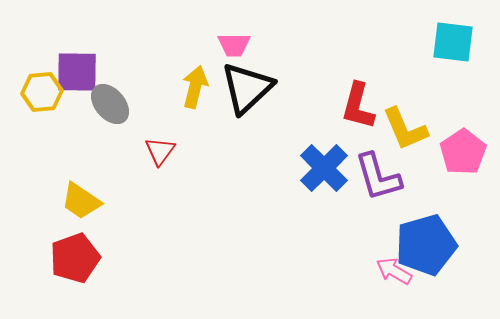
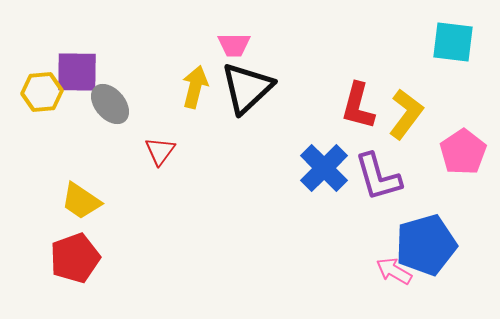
yellow L-shape: moved 1 px right, 15 px up; rotated 120 degrees counterclockwise
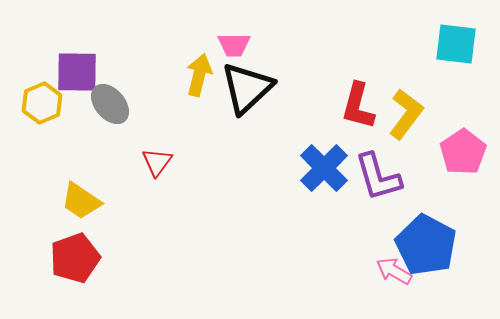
cyan square: moved 3 px right, 2 px down
yellow arrow: moved 4 px right, 12 px up
yellow hexagon: moved 11 px down; rotated 18 degrees counterclockwise
red triangle: moved 3 px left, 11 px down
blue pentagon: rotated 28 degrees counterclockwise
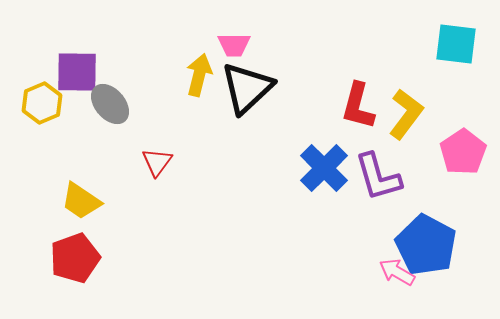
pink arrow: moved 3 px right, 1 px down
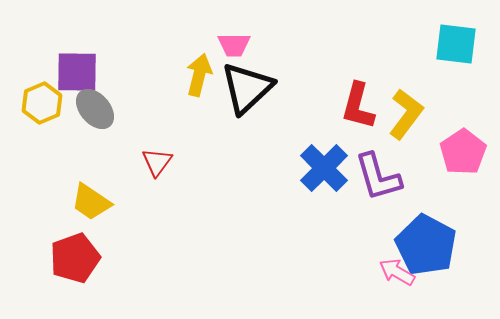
gray ellipse: moved 15 px left, 5 px down
yellow trapezoid: moved 10 px right, 1 px down
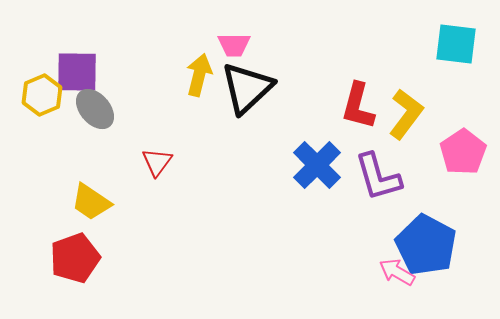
yellow hexagon: moved 8 px up
blue cross: moved 7 px left, 3 px up
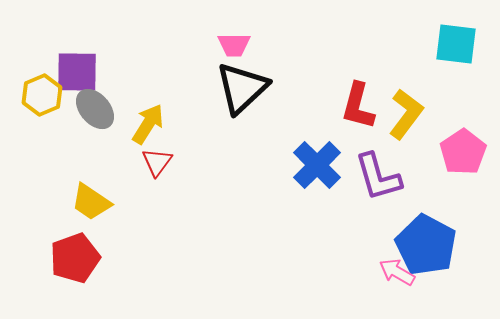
yellow arrow: moved 51 px left, 49 px down; rotated 18 degrees clockwise
black triangle: moved 5 px left
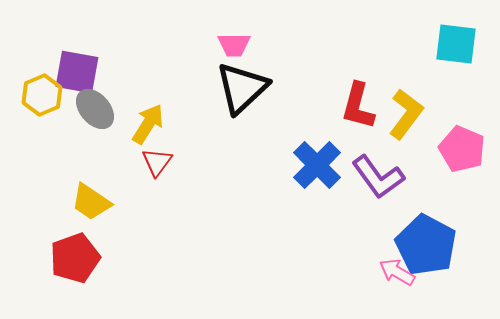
purple square: rotated 9 degrees clockwise
pink pentagon: moved 1 px left, 3 px up; rotated 15 degrees counterclockwise
purple L-shape: rotated 20 degrees counterclockwise
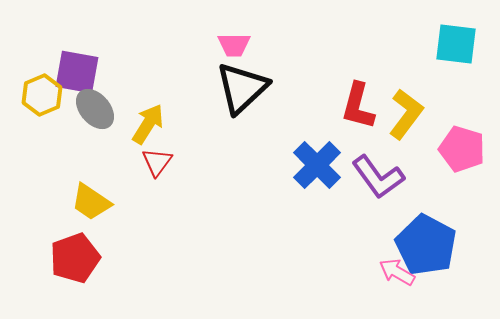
pink pentagon: rotated 6 degrees counterclockwise
